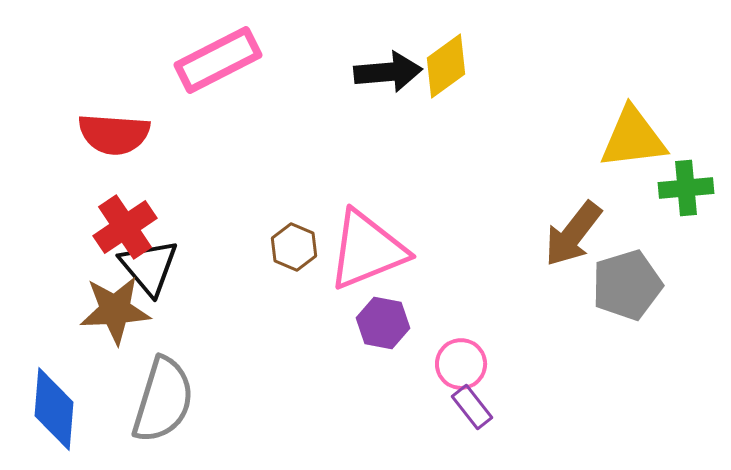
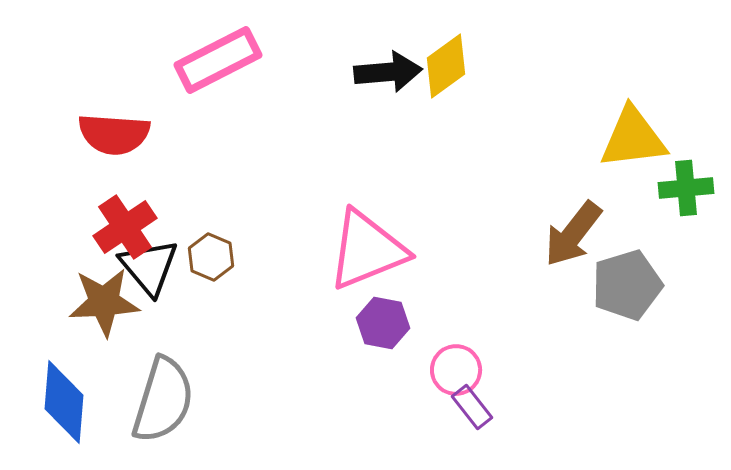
brown hexagon: moved 83 px left, 10 px down
brown star: moved 11 px left, 8 px up
pink circle: moved 5 px left, 6 px down
blue diamond: moved 10 px right, 7 px up
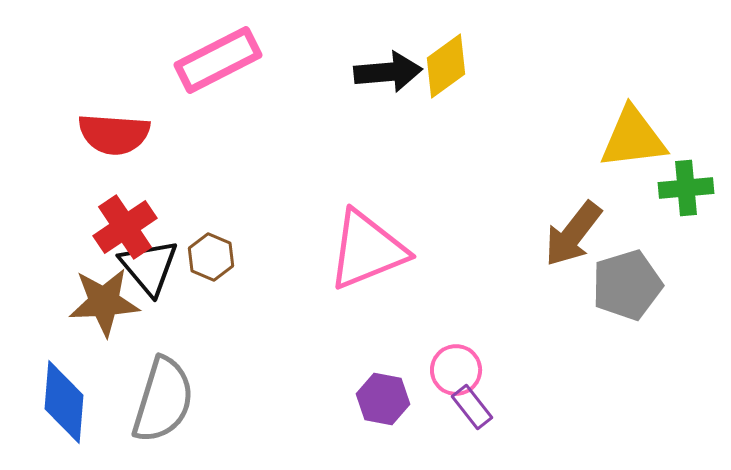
purple hexagon: moved 76 px down
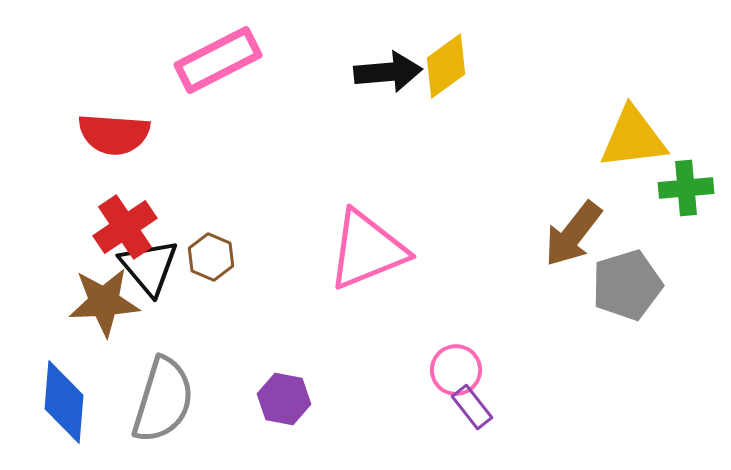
purple hexagon: moved 99 px left
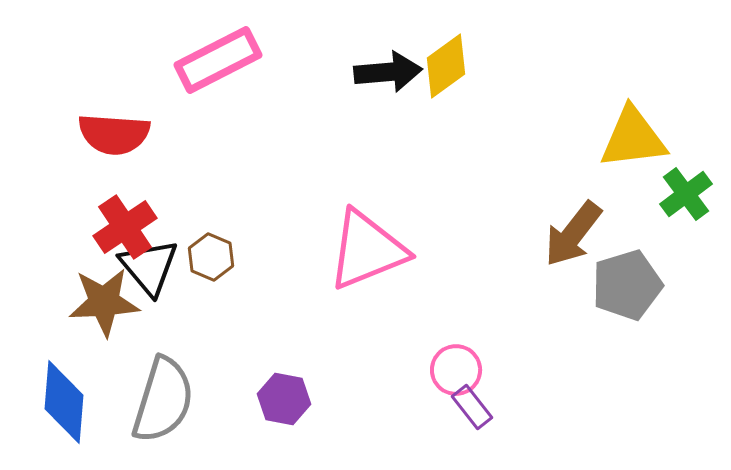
green cross: moved 6 px down; rotated 32 degrees counterclockwise
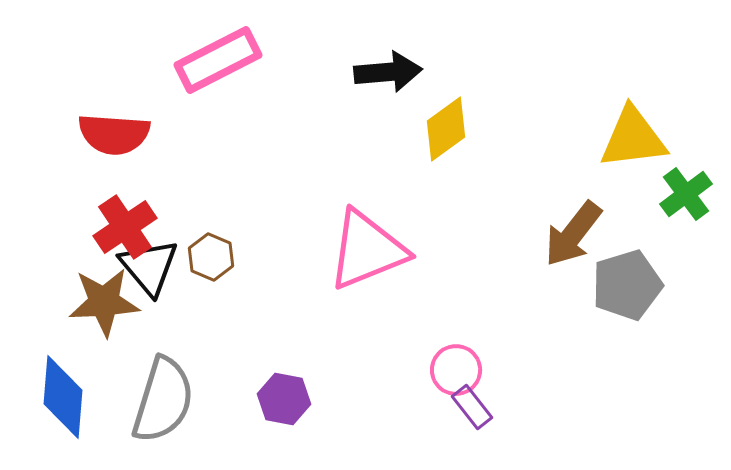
yellow diamond: moved 63 px down
blue diamond: moved 1 px left, 5 px up
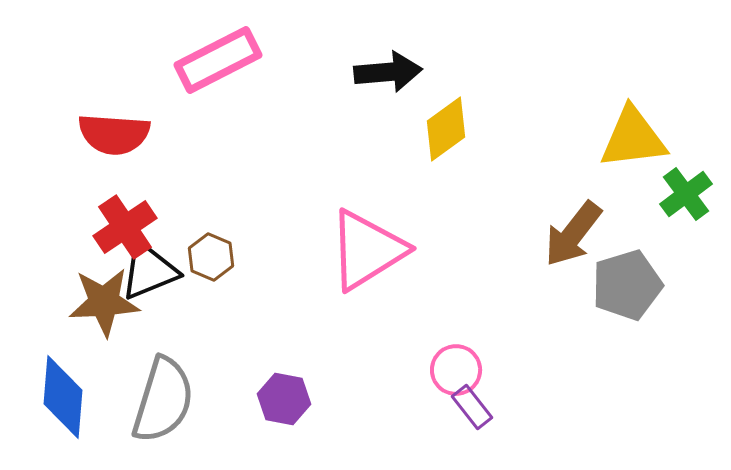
pink triangle: rotated 10 degrees counterclockwise
black triangle: moved 4 px down; rotated 48 degrees clockwise
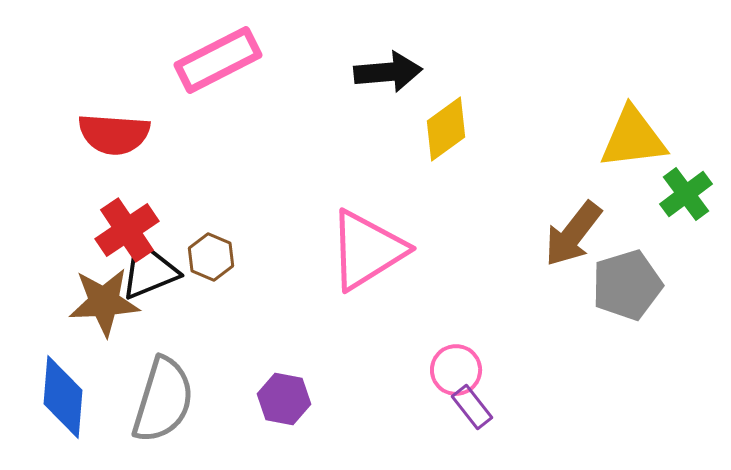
red cross: moved 2 px right, 3 px down
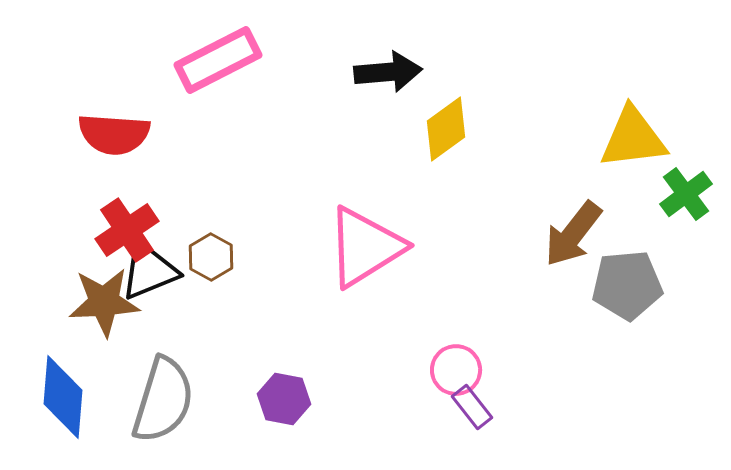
pink triangle: moved 2 px left, 3 px up
brown hexagon: rotated 6 degrees clockwise
gray pentagon: rotated 12 degrees clockwise
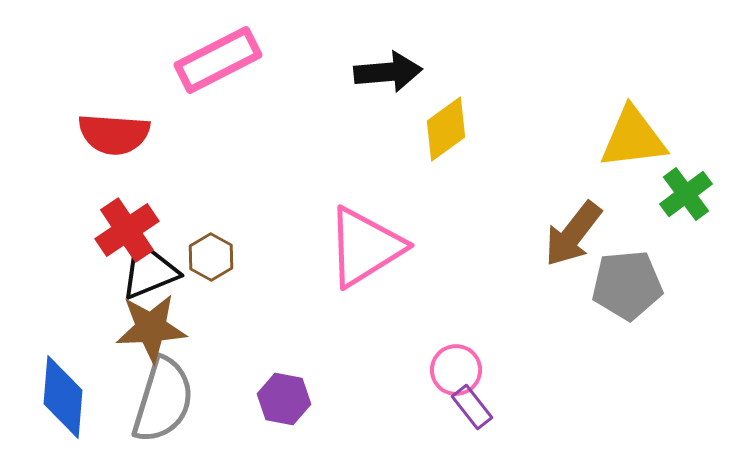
brown star: moved 47 px right, 26 px down
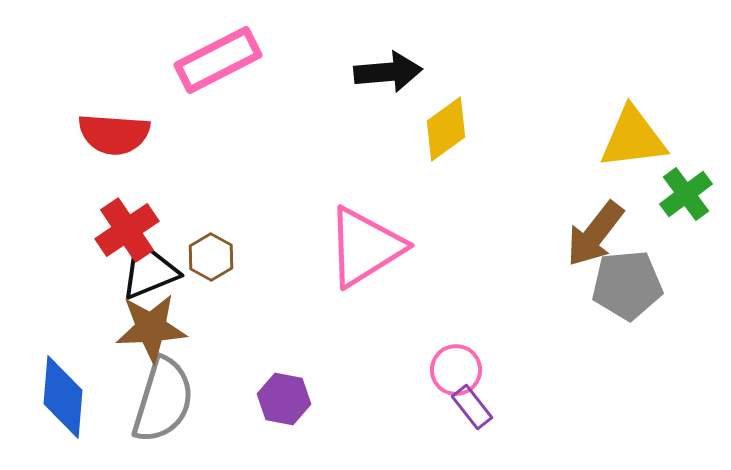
brown arrow: moved 22 px right
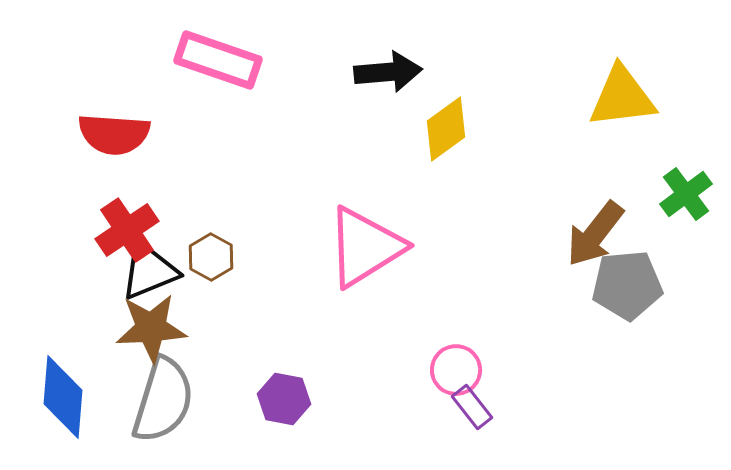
pink rectangle: rotated 46 degrees clockwise
yellow triangle: moved 11 px left, 41 px up
